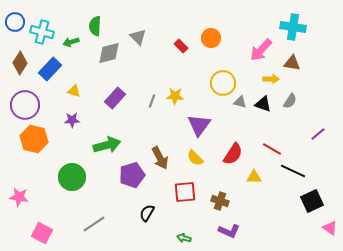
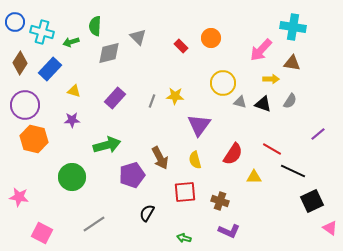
yellow semicircle at (195, 158): moved 2 px down; rotated 30 degrees clockwise
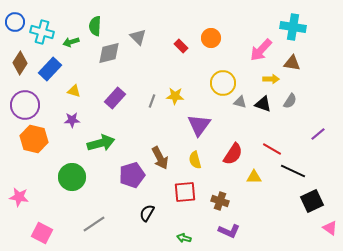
green arrow at (107, 145): moved 6 px left, 2 px up
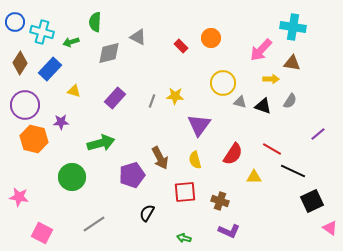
green semicircle at (95, 26): moved 4 px up
gray triangle at (138, 37): rotated 18 degrees counterclockwise
black triangle at (263, 104): moved 2 px down
purple star at (72, 120): moved 11 px left, 2 px down
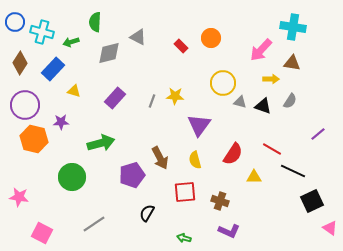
blue rectangle at (50, 69): moved 3 px right
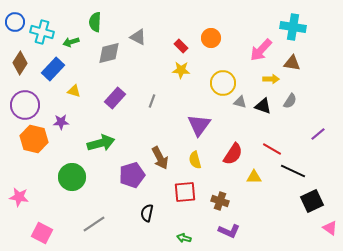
yellow star at (175, 96): moved 6 px right, 26 px up
black semicircle at (147, 213): rotated 18 degrees counterclockwise
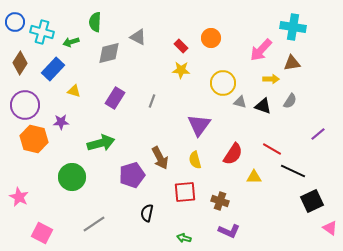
brown triangle at (292, 63): rotated 18 degrees counterclockwise
purple rectangle at (115, 98): rotated 10 degrees counterclockwise
pink star at (19, 197): rotated 18 degrees clockwise
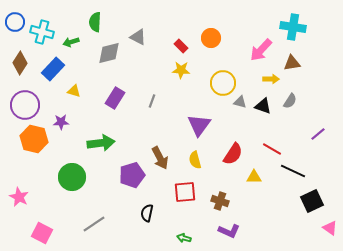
green arrow at (101, 143): rotated 8 degrees clockwise
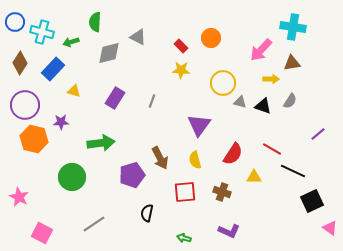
brown cross at (220, 201): moved 2 px right, 9 px up
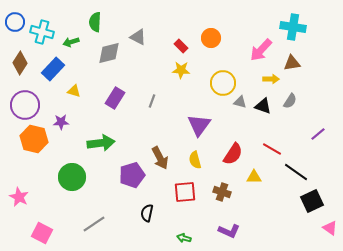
black line at (293, 171): moved 3 px right, 1 px down; rotated 10 degrees clockwise
